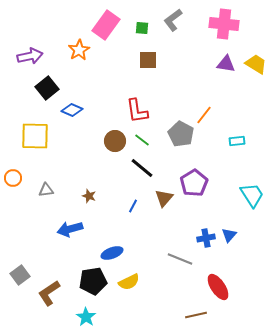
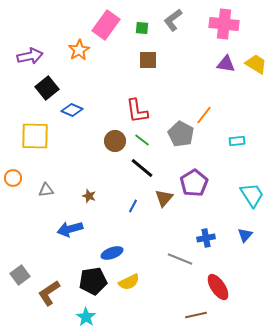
blue triangle: moved 16 px right
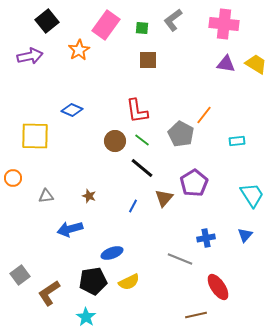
black square: moved 67 px up
gray triangle: moved 6 px down
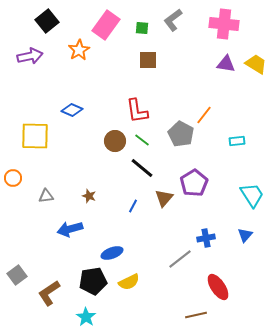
gray line: rotated 60 degrees counterclockwise
gray square: moved 3 px left
